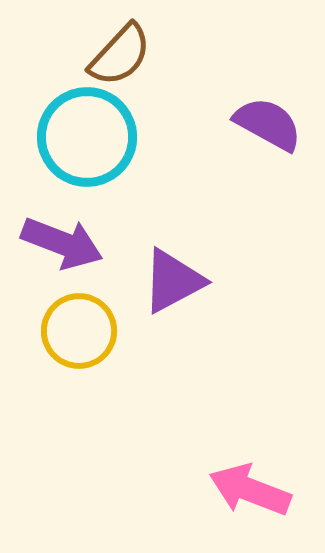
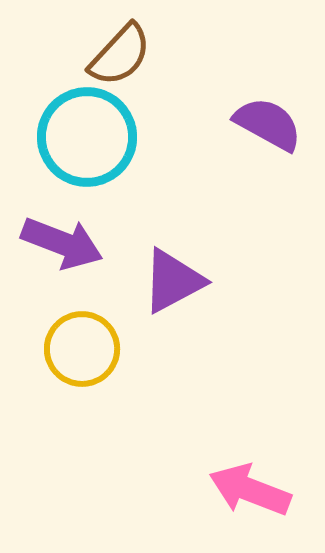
yellow circle: moved 3 px right, 18 px down
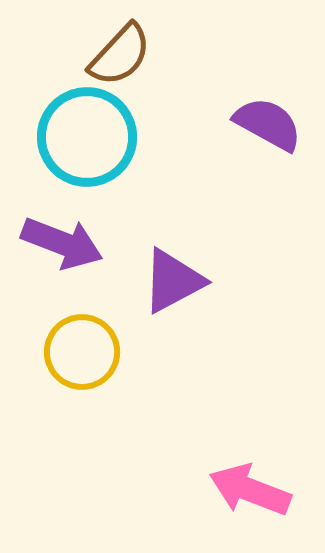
yellow circle: moved 3 px down
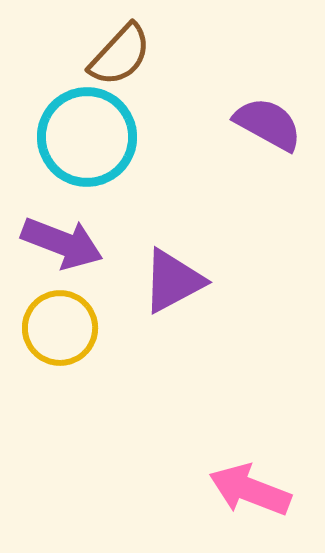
yellow circle: moved 22 px left, 24 px up
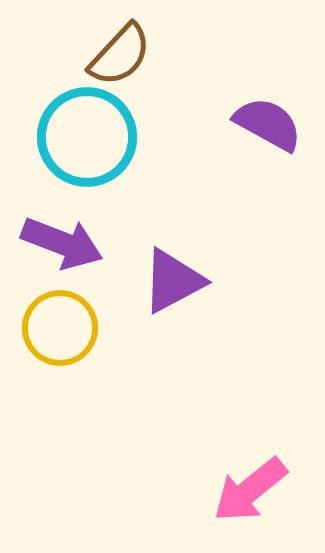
pink arrow: rotated 60 degrees counterclockwise
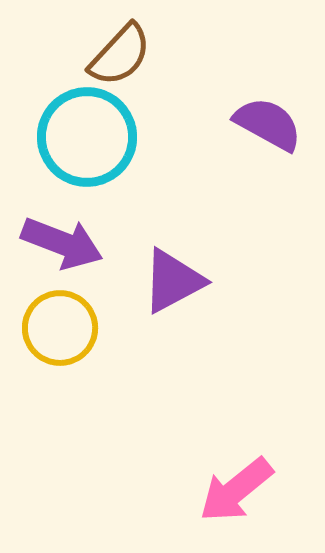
pink arrow: moved 14 px left
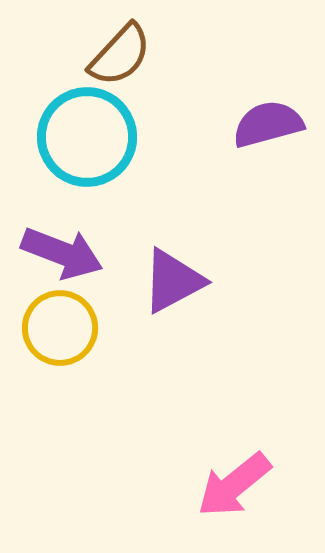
purple semicircle: rotated 44 degrees counterclockwise
purple arrow: moved 10 px down
pink arrow: moved 2 px left, 5 px up
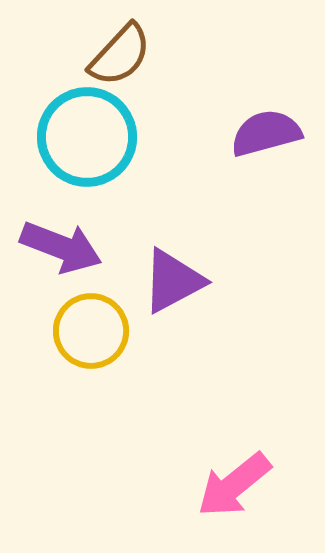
purple semicircle: moved 2 px left, 9 px down
purple arrow: moved 1 px left, 6 px up
yellow circle: moved 31 px right, 3 px down
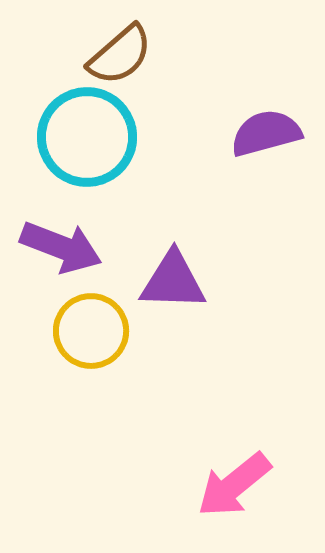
brown semicircle: rotated 6 degrees clockwise
purple triangle: rotated 30 degrees clockwise
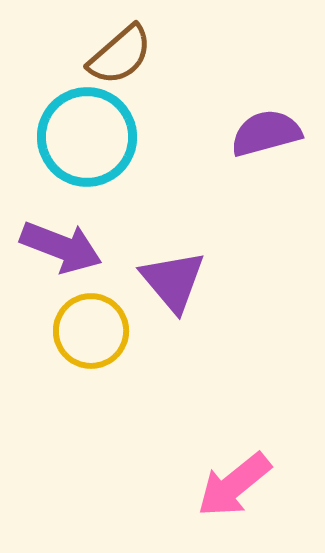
purple triangle: rotated 48 degrees clockwise
